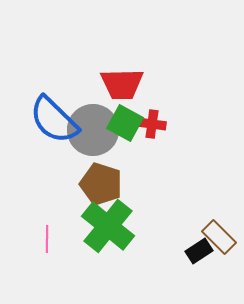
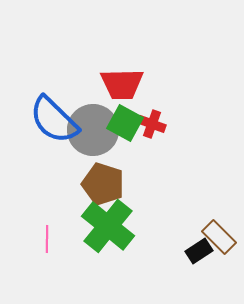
red cross: rotated 12 degrees clockwise
brown pentagon: moved 2 px right
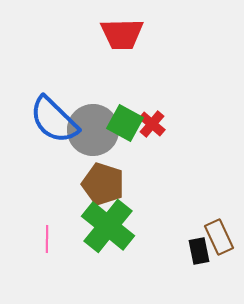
red trapezoid: moved 50 px up
red cross: rotated 20 degrees clockwise
brown rectangle: rotated 20 degrees clockwise
black rectangle: rotated 68 degrees counterclockwise
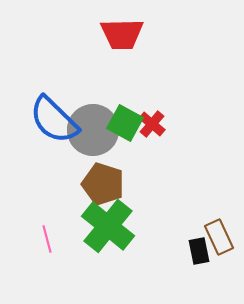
pink line: rotated 16 degrees counterclockwise
